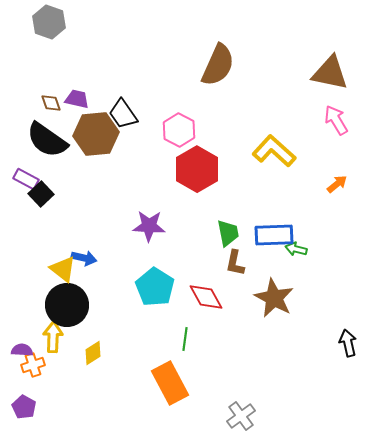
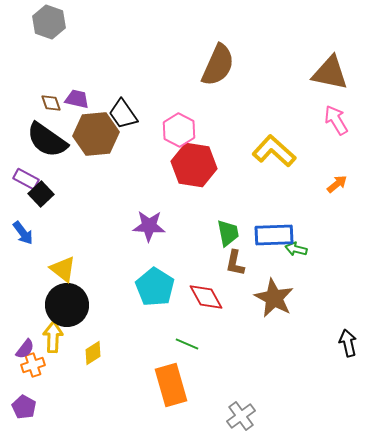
red hexagon: moved 3 px left, 4 px up; rotated 21 degrees counterclockwise
blue arrow: moved 61 px left, 25 px up; rotated 40 degrees clockwise
green line: moved 2 px right, 5 px down; rotated 75 degrees counterclockwise
purple semicircle: moved 3 px right, 1 px up; rotated 125 degrees clockwise
orange rectangle: moved 1 px right, 2 px down; rotated 12 degrees clockwise
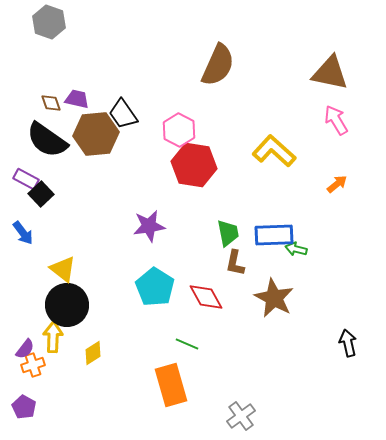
purple star: rotated 12 degrees counterclockwise
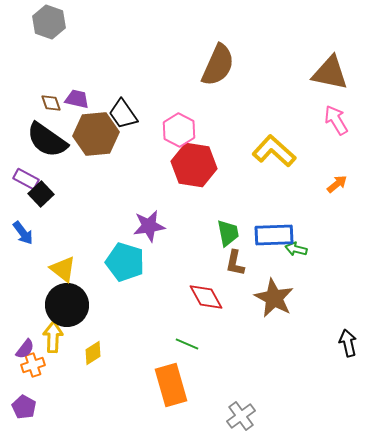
cyan pentagon: moved 30 px left, 25 px up; rotated 15 degrees counterclockwise
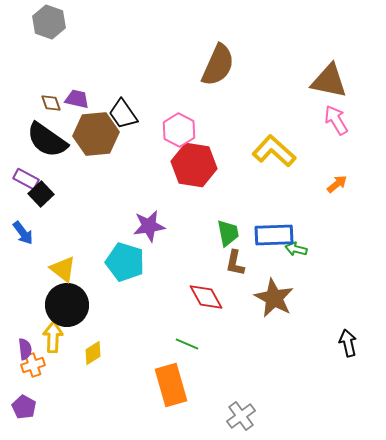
brown triangle: moved 1 px left, 8 px down
purple semicircle: rotated 45 degrees counterclockwise
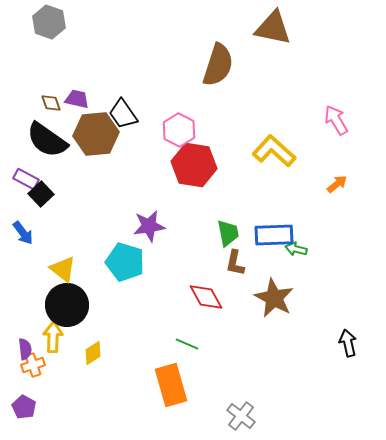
brown semicircle: rotated 6 degrees counterclockwise
brown triangle: moved 56 px left, 53 px up
gray cross: rotated 16 degrees counterclockwise
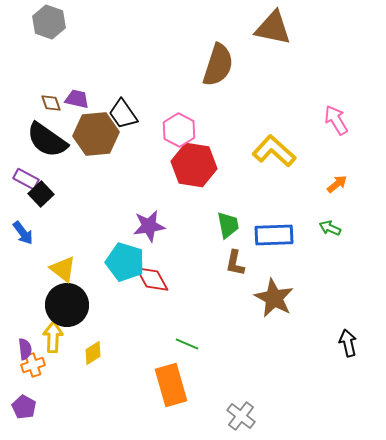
green trapezoid: moved 8 px up
green arrow: moved 34 px right, 21 px up; rotated 10 degrees clockwise
red diamond: moved 54 px left, 18 px up
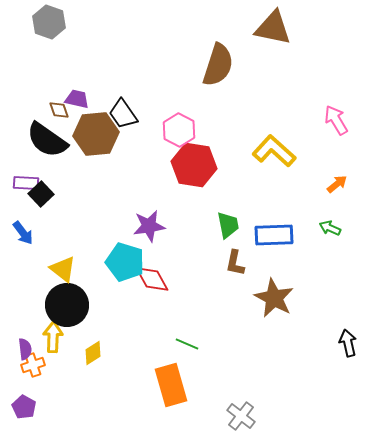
brown diamond: moved 8 px right, 7 px down
purple rectangle: moved 4 px down; rotated 25 degrees counterclockwise
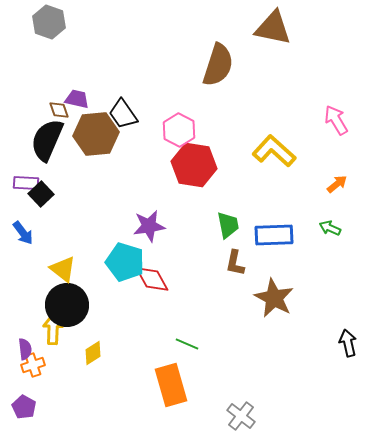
black semicircle: rotated 78 degrees clockwise
yellow arrow: moved 8 px up
